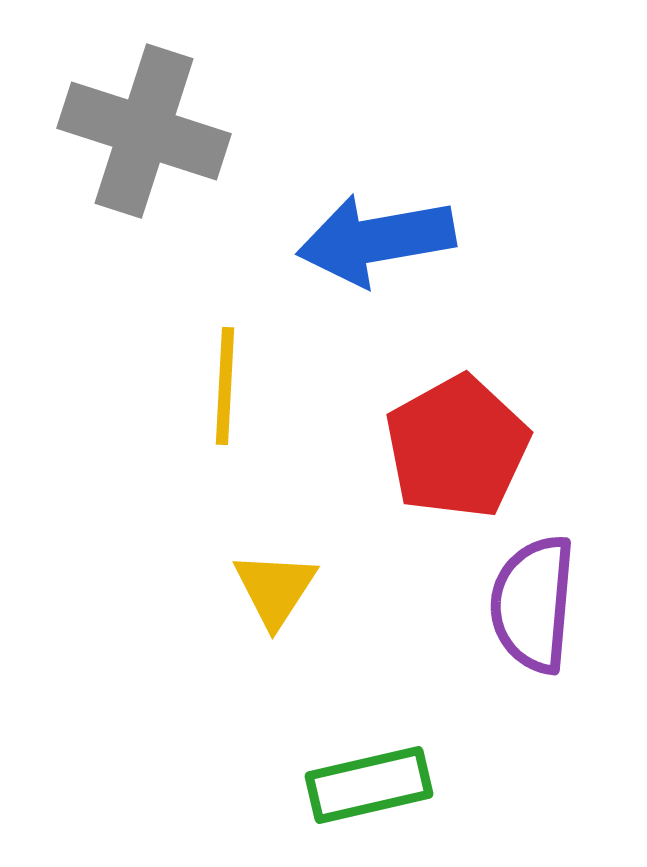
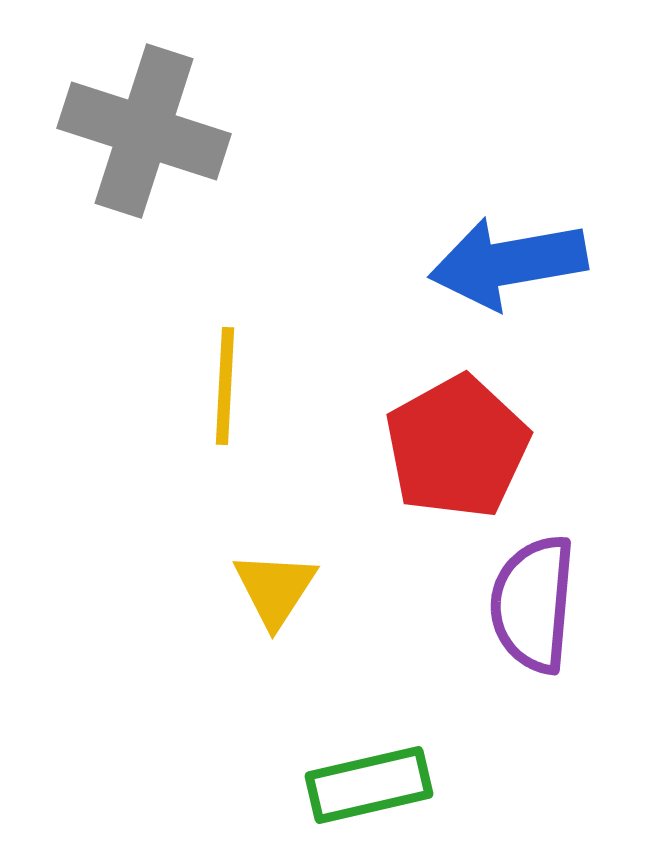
blue arrow: moved 132 px right, 23 px down
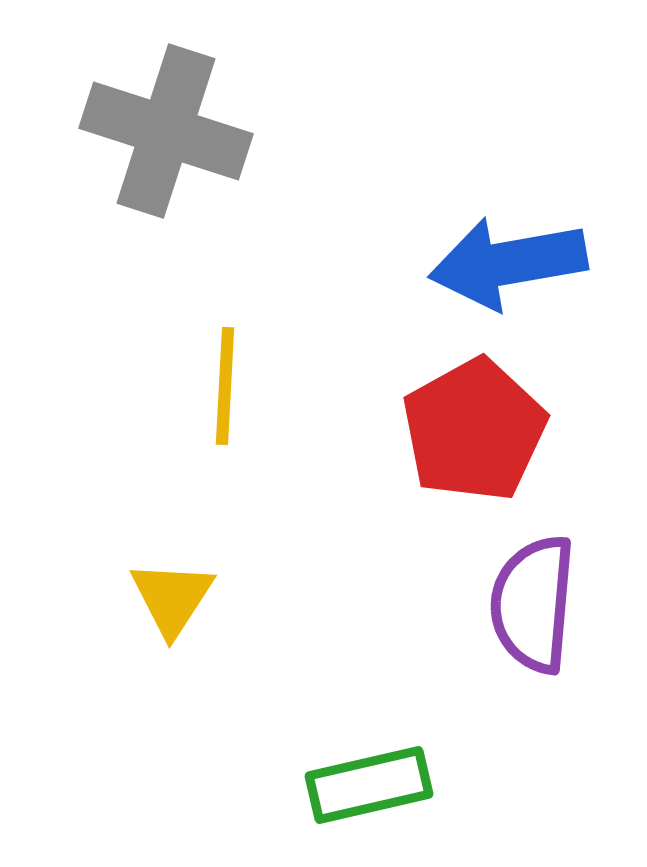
gray cross: moved 22 px right
red pentagon: moved 17 px right, 17 px up
yellow triangle: moved 103 px left, 9 px down
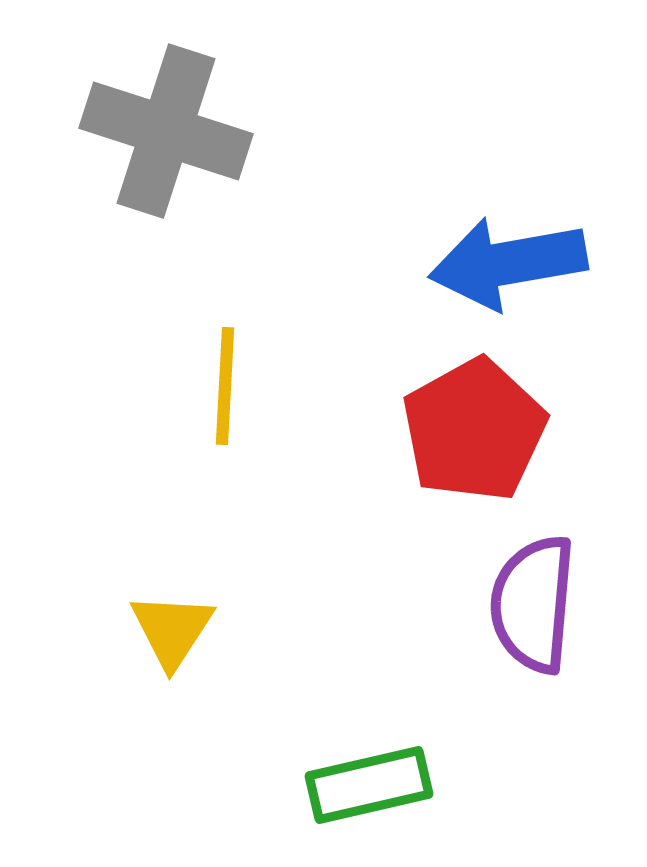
yellow triangle: moved 32 px down
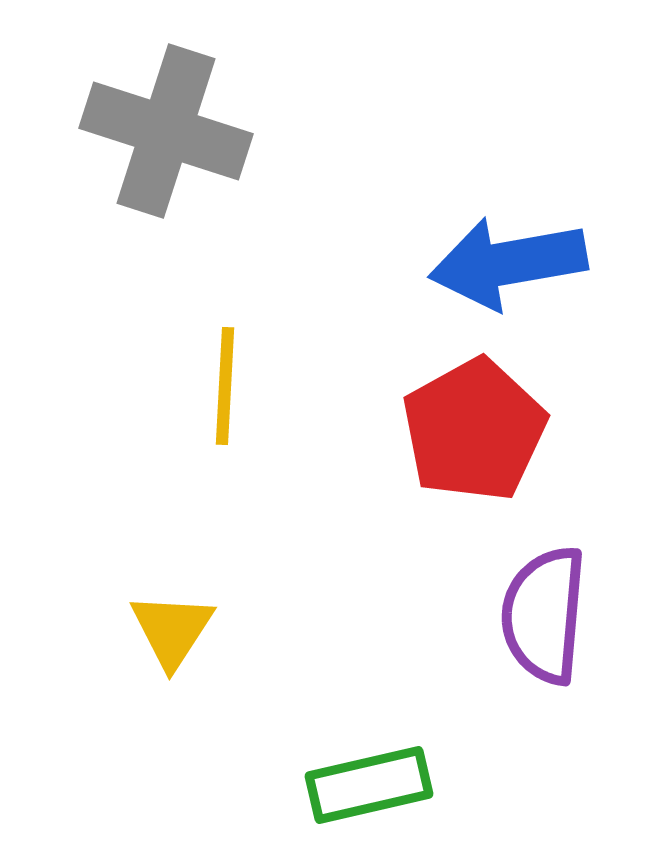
purple semicircle: moved 11 px right, 11 px down
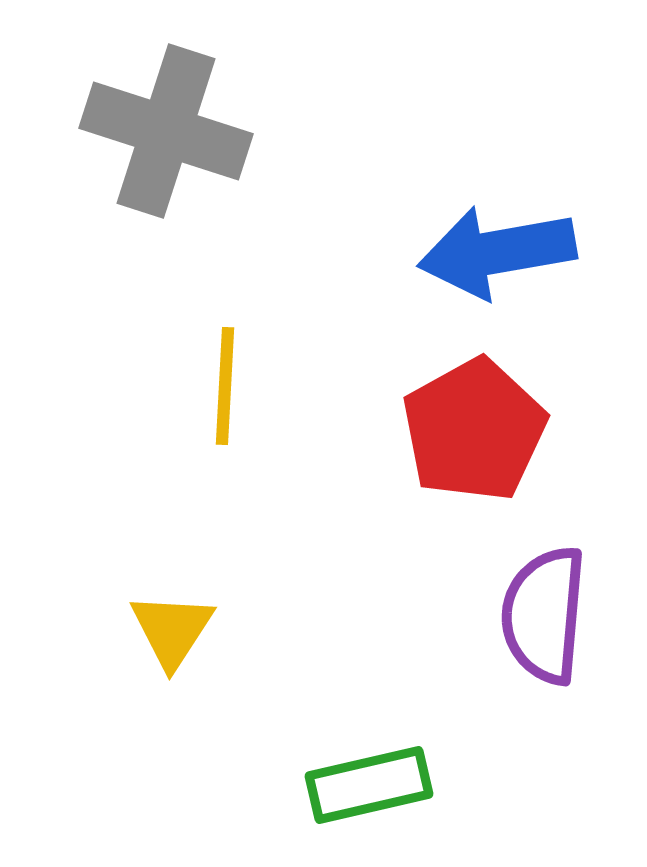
blue arrow: moved 11 px left, 11 px up
